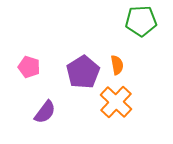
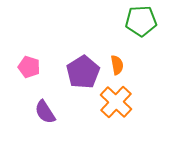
purple semicircle: rotated 110 degrees clockwise
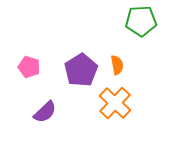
purple pentagon: moved 2 px left, 2 px up
orange cross: moved 1 px left, 1 px down
purple semicircle: rotated 100 degrees counterclockwise
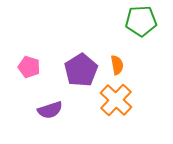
orange cross: moved 1 px right, 3 px up
purple semicircle: moved 5 px right, 2 px up; rotated 25 degrees clockwise
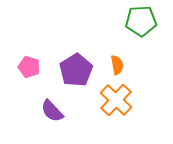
purple pentagon: moved 5 px left
purple semicircle: moved 2 px right, 1 px down; rotated 65 degrees clockwise
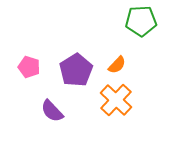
orange semicircle: rotated 54 degrees clockwise
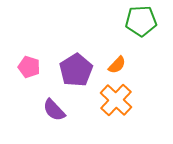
purple semicircle: moved 2 px right, 1 px up
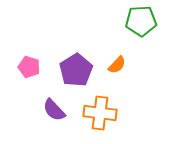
orange cross: moved 16 px left, 13 px down; rotated 36 degrees counterclockwise
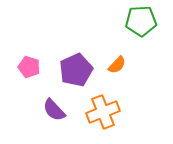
purple pentagon: rotated 8 degrees clockwise
orange cross: moved 3 px right, 1 px up; rotated 28 degrees counterclockwise
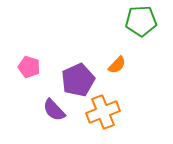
purple pentagon: moved 2 px right, 10 px down
